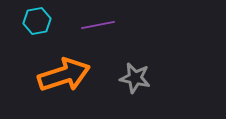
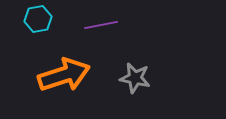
cyan hexagon: moved 1 px right, 2 px up
purple line: moved 3 px right
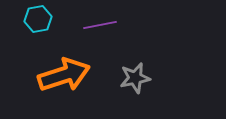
purple line: moved 1 px left
gray star: rotated 24 degrees counterclockwise
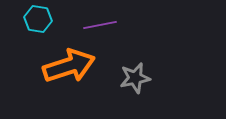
cyan hexagon: rotated 20 degrees clockwise
orange arrow: moved 5 px right, 9 px up
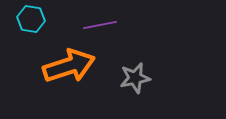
cyan hexagon: moved 7 px left
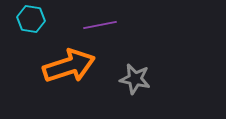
gray star: moved 1 px down; rotated 24 degrees clockwise
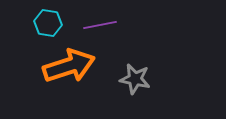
cyan hexagon: moved 17 px right, 4 px down
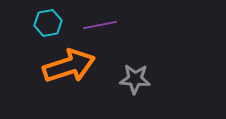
cyan hexagon: rotated 20 degrees counterclockwise
gray star: rotated 8 degrees counterclockwise
